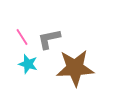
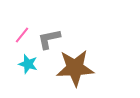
pink line: moved 2 px up; rotated 72 degrees clockwise
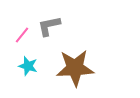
gray L-shape: moved 13 px up
cyan star: moved 2 px down
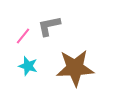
pink line: moved 1 px right, 1 px down
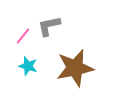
brown star: rotated 9 degrees counterclockwise
